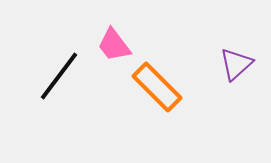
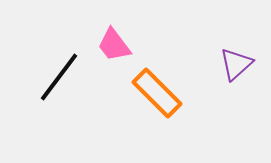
black line: moved 1 px down
orange rectangle: moved 6 px down
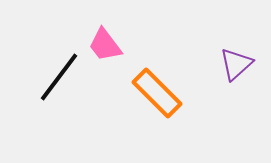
pink trapezoid: moved 9 px left
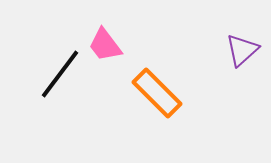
purple triangle: moved 6 px right, 14 px up
black line: moved 1 px right, 3 px up
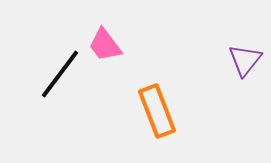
purple triangle: moved 3 px right, 10 px down; rotated 9 degrees counterclockwise
orange rectangle: moved 18 px down; rotated 24 degrees clockwise
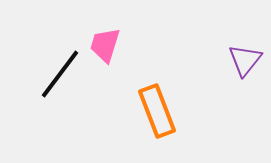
pink trapezoid: rotated 54 degrees clockwise
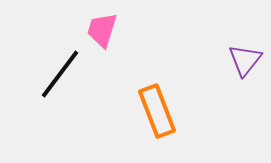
pink trapezoid: moved 3 px left, 15 px up
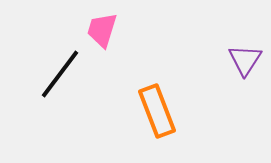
purple triangle: rotated 6 degrees counterclockwise
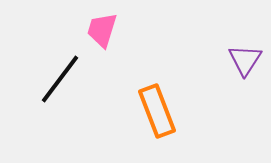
black line: moved 5 px down
